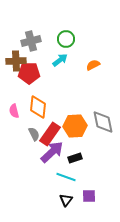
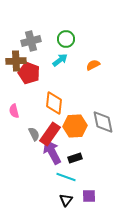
red pentagon: rotated 20 degrees clockwise
orange diamond: moved 16 px right, 4 px up
purple arrow: rotated 75 degrees counterclockwise
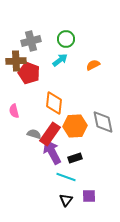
gray semicircle: rotated 48 degrees counterclockwise
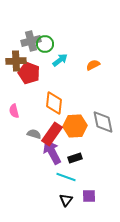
green circle: moved 21 px left, 5 px down
red rectangle: moved 2 px right
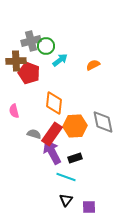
green circle: moved 1 px right, 2 px down
purple square: moved 11 px down
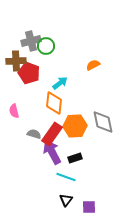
cyan arrow: moved 23 px down
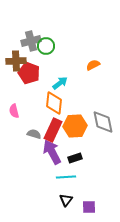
red rectangle: moved 1 px right, 4 px up; rotated 10 degrees counterclockwise
cyan line: rotated 24 degrees counterclockwise
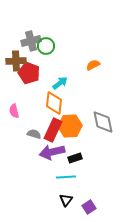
orange hexagon: moved 5 px left
purple arrow: rotated 75 degrees counterclockwise
purple square: rotated 32 degrees counterclockwise
